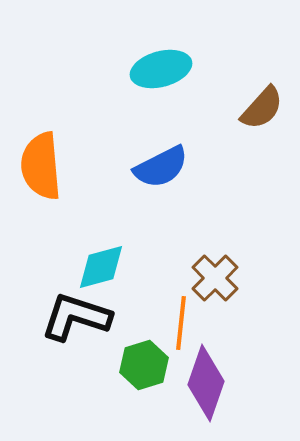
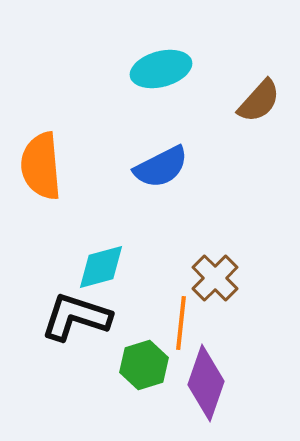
brown semicircle: moved 3 px left, 7 px up
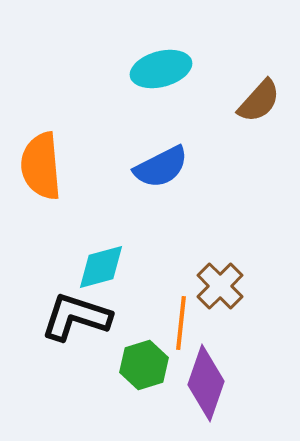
brown cross: moved 5 px right, 8 px down
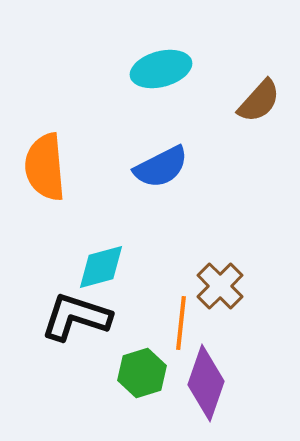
orange semicircle: moved 4 px right, 1 px down
green hexagon: moved 2 px left, 8 px down
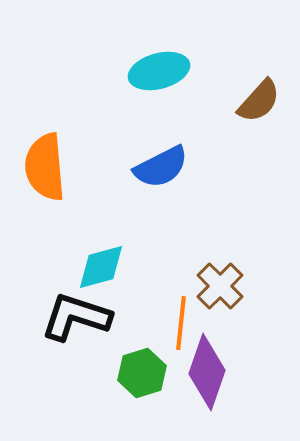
cyan ellipse: moved 2 px left, 2 px down
purple diamond: moved 1 px right, 11 px up
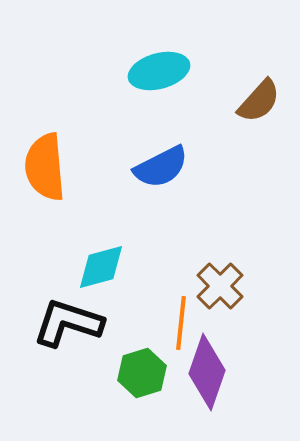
black L-shape: moved 8 px left, 6 px down
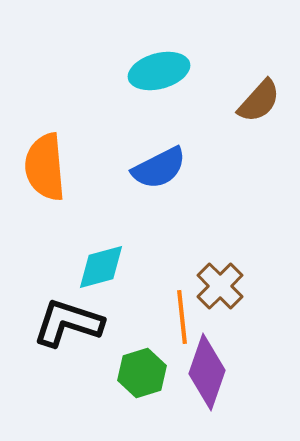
blue semicircle: moved 2 px left, 1 px down
orange line: moved 1 px right, 6 px up; rotated 12 degrees counterclockwise
